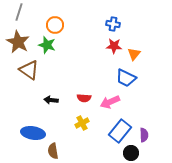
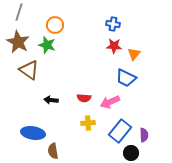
yellow cross: moved 6 px right; rotated 24 degrees clockwise
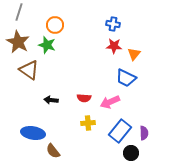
purple semicircle: moved 2 px up
brown semicircle: rotated 28 degrees counterclockwise
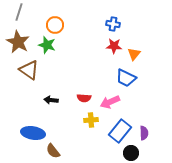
yellow cross: moved 3 px right, 3 px up
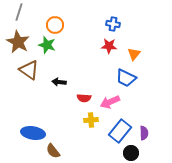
red star: moved 5 px left
black arrow: moved 8 px right, 18 px up
